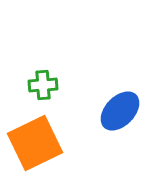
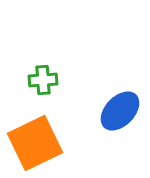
green cross: moved 5 px up
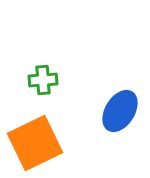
blue ellipse: rotated 12 degrees counterclockwise
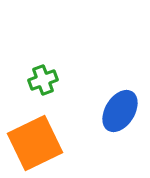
green cross: rotated 16 degrees counterclockwise
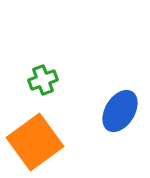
orange square: moved 1 px up; rotated 10 degrees counterclockwise
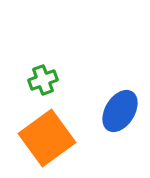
orange square: moved 12 px right, 4 px up
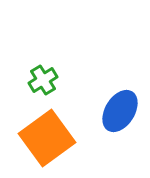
green cross: rotated 12 degrees counterclockwise
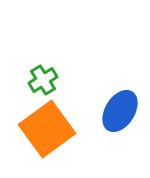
orange square: moved 9 px up
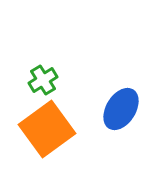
blue ellipse: moved 1 px right, 2 px up
